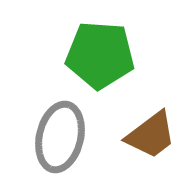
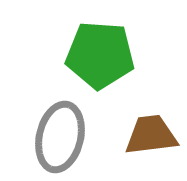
brown trapezoid: rotated 150 degrees counterclockwise
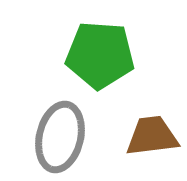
brown trapezoid: moved 1 px right, 1 px down
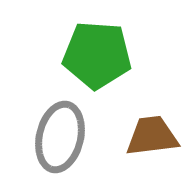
green pentagon: moved 3 px left
